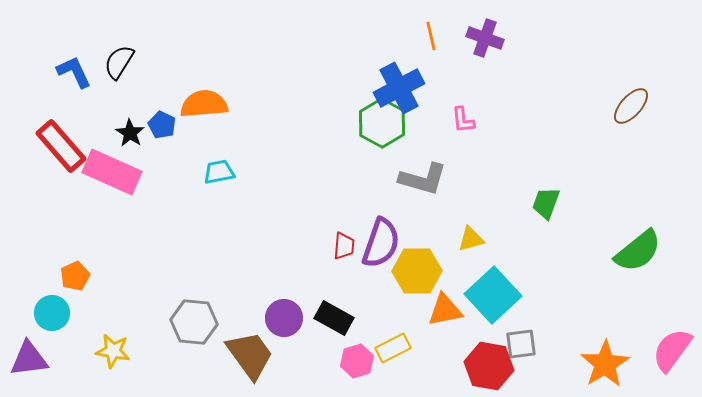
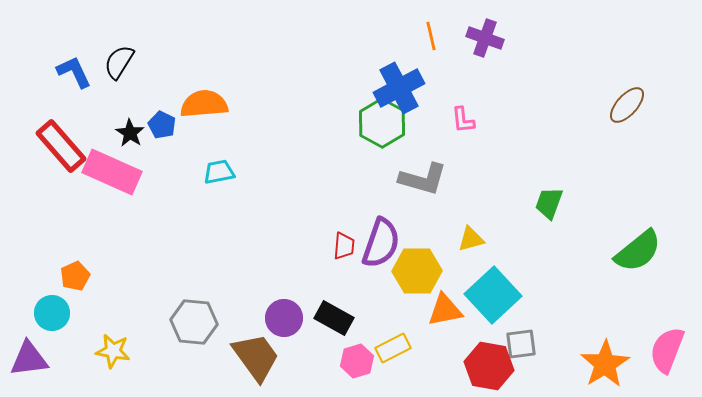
brown ellipse: moved 4 px left, 1 px up
green trapezoid: moved 3 px right
pink semicircle: moved 5 px left; rotated 15 degrees counterclockwise
brown trapezoid: moved 6 px right, 2 px down
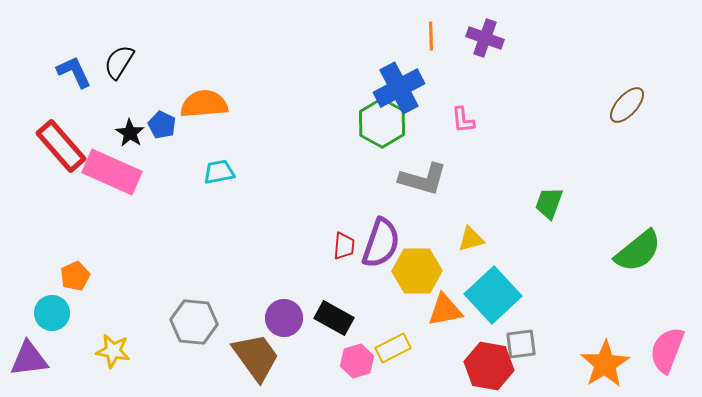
orange line: rotated 12 degrees clockwise
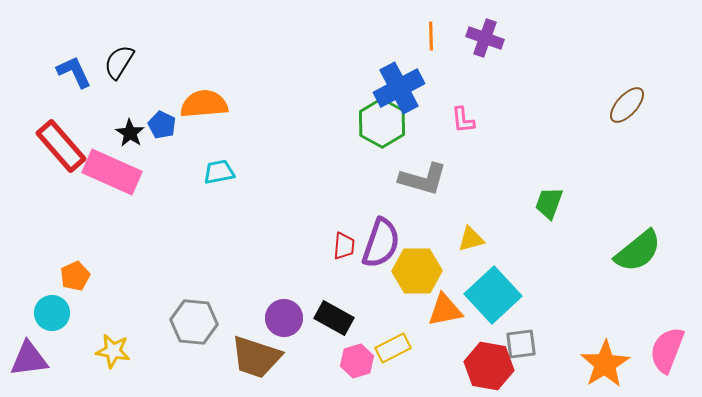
brown trapezoid: rotated 144 degrees clockwise
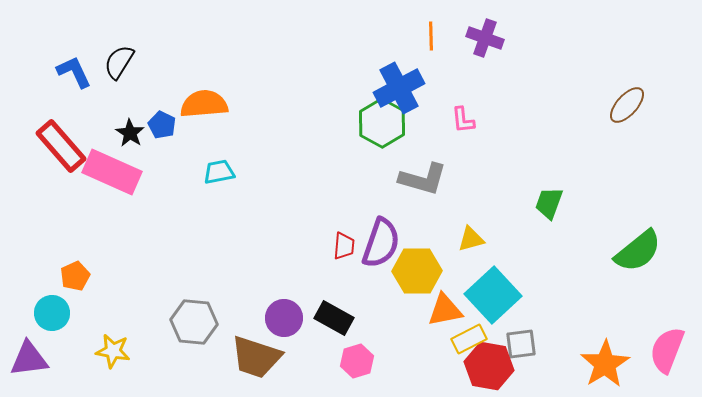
yellow rectangle: moved 76 px right, 9 px up
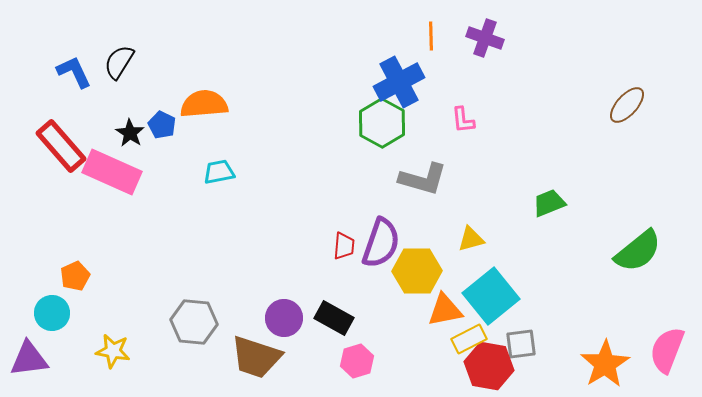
blue cross: moved 6 px up
green trapezoid: rotated 48 degrees clockwise
cyan square: moved 2 px left, 1 px down; rotated 4 degrees clockwise
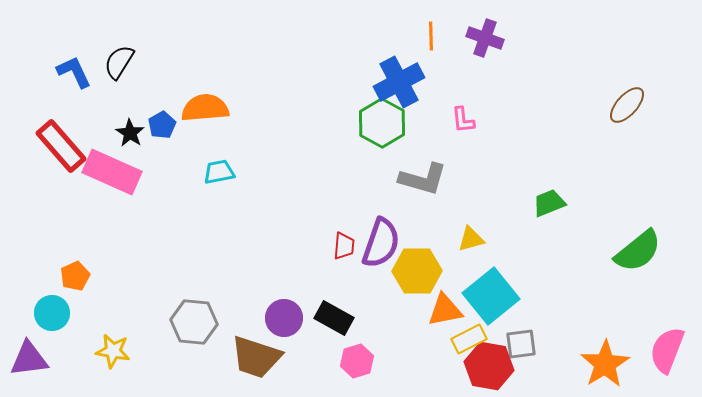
orange semicircle: moved 1 px right, 4 px down
blue pentagon: rotated 16 degrees clockwise
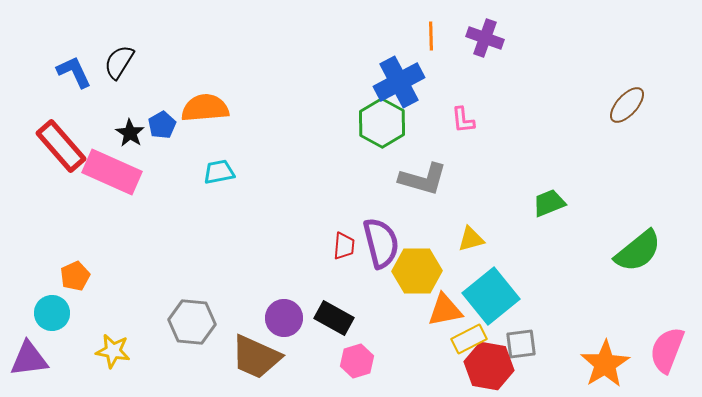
purple semicircle: rotated 33 degrees counterclockwise
gray hexagon: moved 2 px left
brown trapezoid: rotated 6 degrees clockwise
